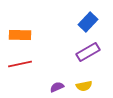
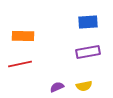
blue rectangle: rotated 42 degrees clockwise
orange rectangle: moved 3 px right, 1 px down
purple rectangle: rotated 20 degrees clockwise
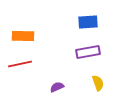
yellow semicircle: moved 14 px right, 3 px up; rotated 98 degrees counterclockwise
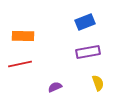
blue rectangle: moved 3 px left; rotated 18 degrees counterclockwise
purple semicircle: moved 2 px left
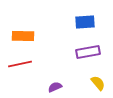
blue rectangle: rotated 18 degrees clockwise
yellow semicircle: rotated 21 degrees counterclockwise
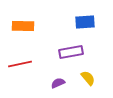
orange rectangle: moved 10 px up
purple rectangle: moved 17 px left
yellow semicircle: moved 10 px left, 5 px up
purple semicircle: moved 3 px right, 4 px up
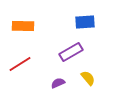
purple rectangle: rotated 20 degrees counterclockwise
red line: rotated 20 degrees counterclockwise
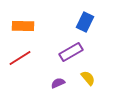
blue rectangle: rotated 60 degrees counterclockwise
red line: moved 6 px up
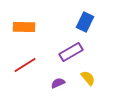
orange rectangle: moved 1 px right, 1 px down
red line: moved 5 px right, 7 px down
